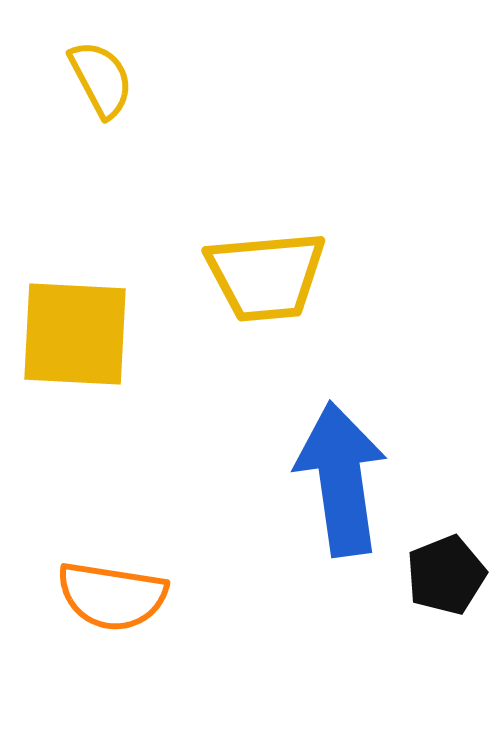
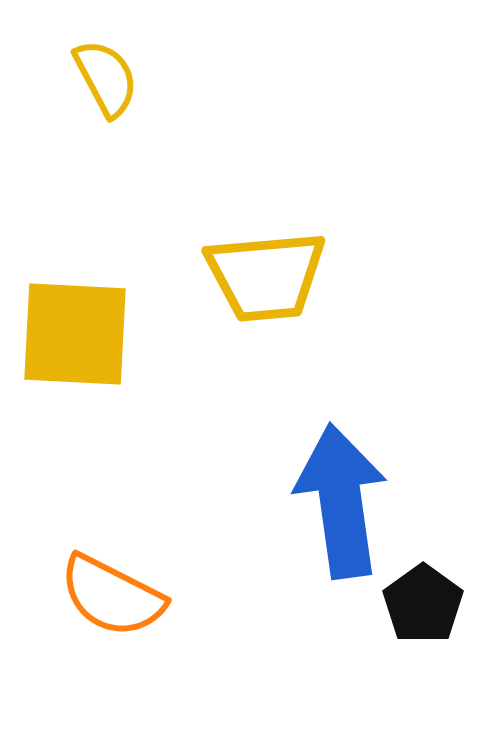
yellow semicircle: moved 5 px right, 1 px up
blue arrow: moved 22 px down
black pentagon: moved 23 px left, 29 px down; rotated 14 degrees counterclockwise
orange semicircle: rotated 18 degrees clockwise
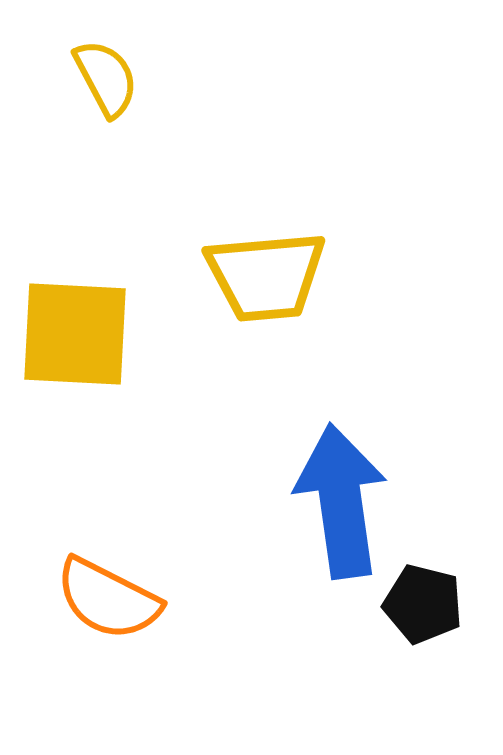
orange semicircle: moved 4 px left, 3 px down
black pentagon: rotated 22 degrees counterclockwise
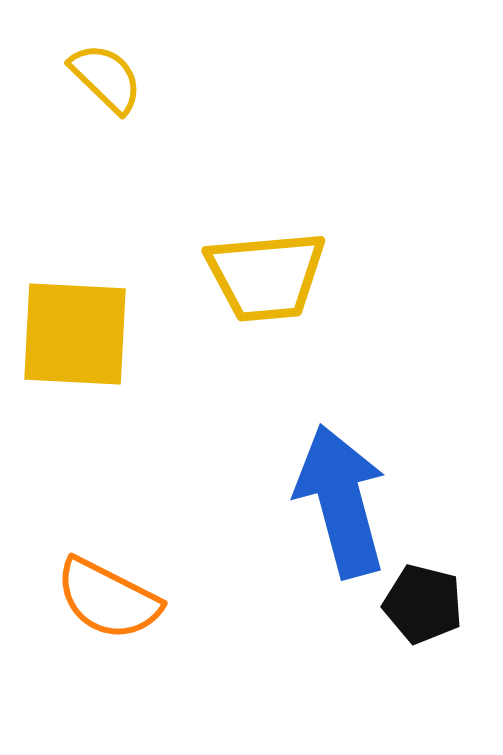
yellow semicircle: rotated 18 degrees counterclockwise
blue arrow: rotated 7 degrees counterclockwise
